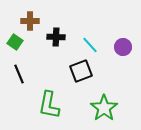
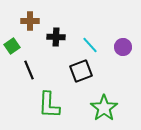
green square: moved 3 px left, 4 px down; rotated 21 degrees clockwise
black line: moved 10 px right, 4 px up
green L-shape: rotated 8 degrees counterclockwise
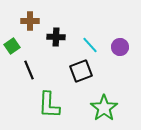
purple circle: moved 3 px left
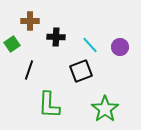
green square: moved 2 px up
black line: rotated 42 degrees clockwise
green star: moved 1 px right, 1 px down
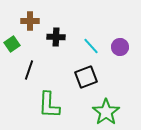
cyan line: moved 1 px right, 1 px down
black square: moved 5 px right, 6 px down
green star: moved 1 px right, 3 px down
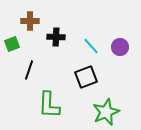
green square: rotated 14 degrees clockwise
green star: rotated 12 degrees clockwise
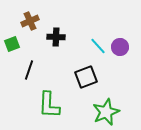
brown cross: rotated 24 degrees counterclockwise
cyan line: moved 7 px right
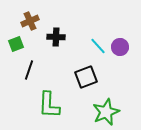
green square: moved 4 px right
